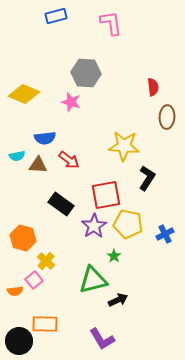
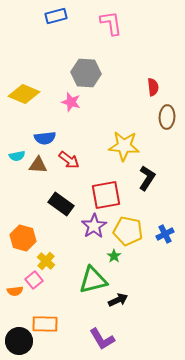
yellow pentagon: moved 7 px down
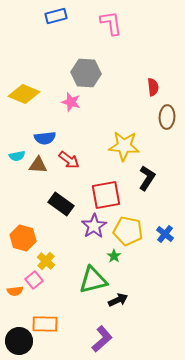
blue cross: rotated 24 degrees counterclockwise
purple L-shape: rotated 100 degrees counterclockwise
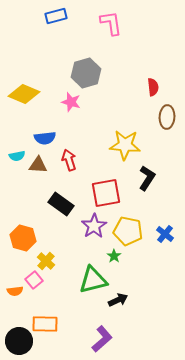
gray hexagon: rotated 20 degrees counterclockwise
yellow star: moved 1 px right, 1 px up
red arrow: rotated 145 degrees counterclockwise
red square: moved 2 px up
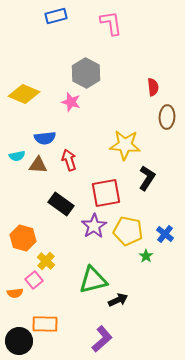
gray hexagon: rotated 16 degrees counterclockwise
green star: moved 32 px right
orange semicircle: moved 2 px down
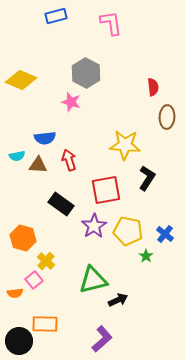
yellow diamond: moved 3 px left, 14 px up
red square: moved 3 px up
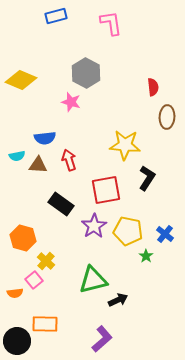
black circle: moved 2 px left
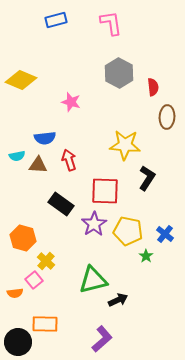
blue rectangle: moved 4 px down
gray hexagon: moved 33 px right
red square: moved 1 px left, 1 px down; rotated 12 degrees clockwise
purple star: moved 2 px up
black circle: moved 1 px right, 1 px down
